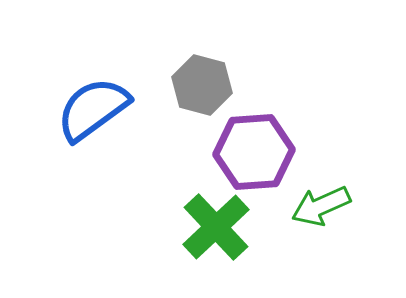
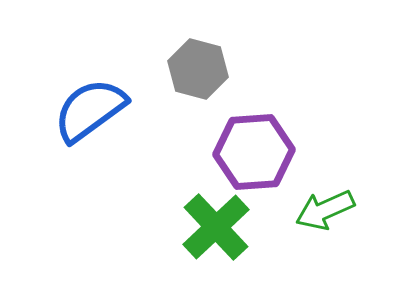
gray hexagon: moved 4 px left, 16 px up
blue semicircle: moved 3 px left, 1 px down
green arrow: moved 4 px right, 4 px down
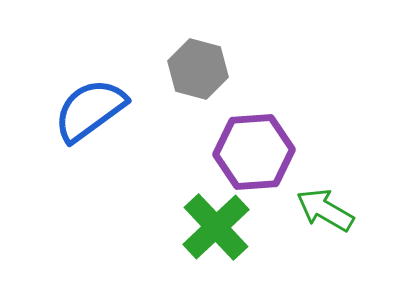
green arrow: rotated 54 degrees clockwise
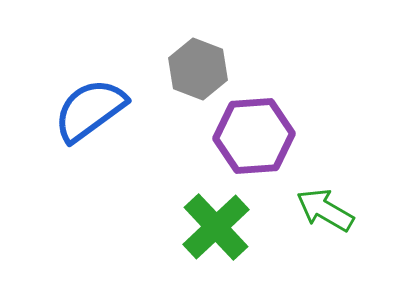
gray hexagon: rotated 6 degrees clockwise
purple hexagon: moved 16 px up
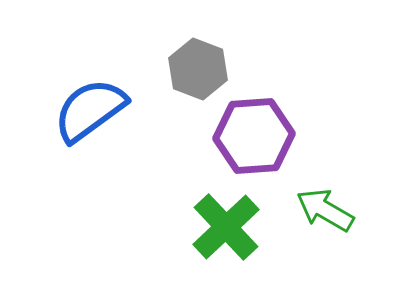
green cross: moved 10 px right
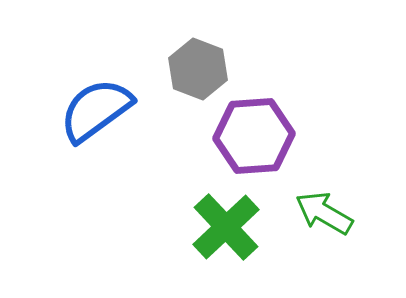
blue semicircle: moved 6 px right
green arrow: moved 1 px left, 3 px down
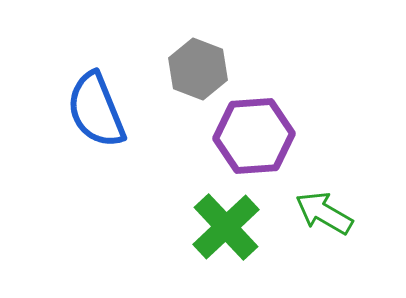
blue semicircle: rotated 76 degrees counterclockwise
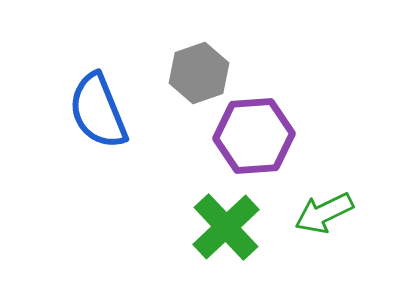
gray hexagon: moved 1 px right, 4 px down; rotated 20 degrees clockwise
blue semicircle: moved 2 px right, 1 px down
green arrow: rotated 56 degrees counterclockwise
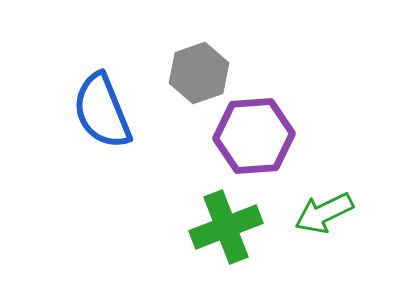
blue semicircle: moved 4 px right
green cross: rotated 22 degrees clockwise
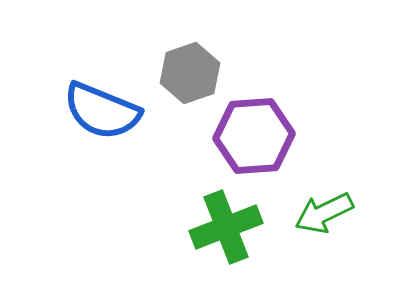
gray hexagon: moved 9 px left
blue semicircle: rotated 46 degrees counterclockwise
